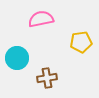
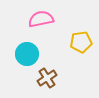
cyan circle: moved 10 px right, 4 px up
brown cross: rotated 24 degrees counterclockwise
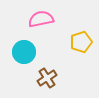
yellow pentagon: rotated 10 degrees counterclockwise
cyan circle: moved 3 px left, 2 px up
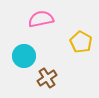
yellow pentagon: rotated 25 degrees counterclockwise
cyan circle: moved 4 px down
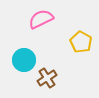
pink semicircle: rotated 15 degrees counterclockwise
cyan circle: moved 4 px down
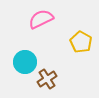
cyan circle: moved 1 px right, 2 px down
brown cross: moved 1 px down
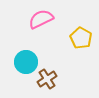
yellow pentagon: moved 4 px up
cyan circle: moved 1 px right
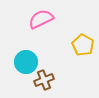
yellow pentagon: moved 2 px right, 7 px down
brown cross: moved 3 px left, 1 px down; rotated 12 degrees clockwise
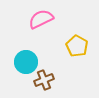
yellow pentagon: moved 6 px left, 1 px down
